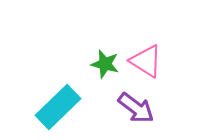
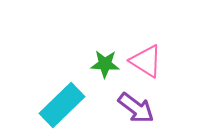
green star: rotated 12 degrees counterclockwise
cyan rectangle: moved 4 px right, 2 px up
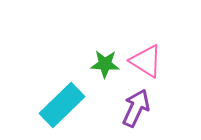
purple arrow: rotated 102 degrees counterclockwise
